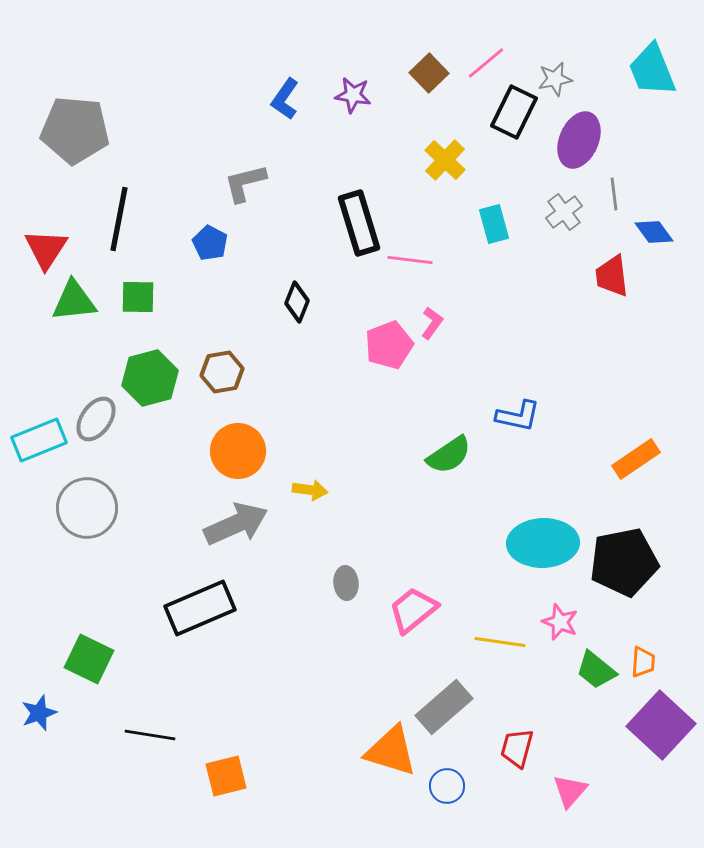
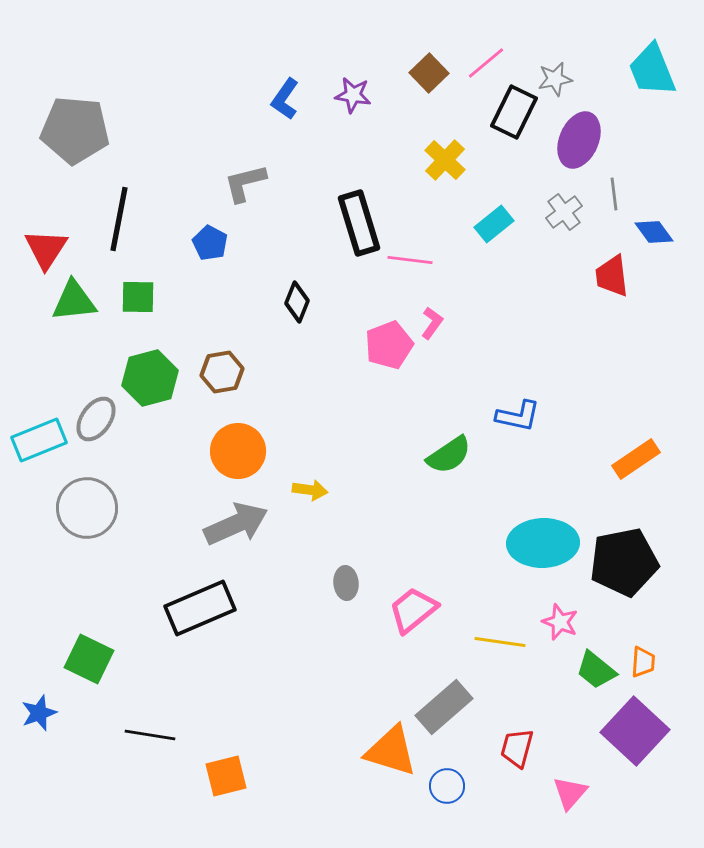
cyan rectangle at (494, 224): rotated 66 degrees clockwise
purple square at (661, 725): moved 26 px left, 6 px down
pink triangle at (570, 791): moved 2 px down
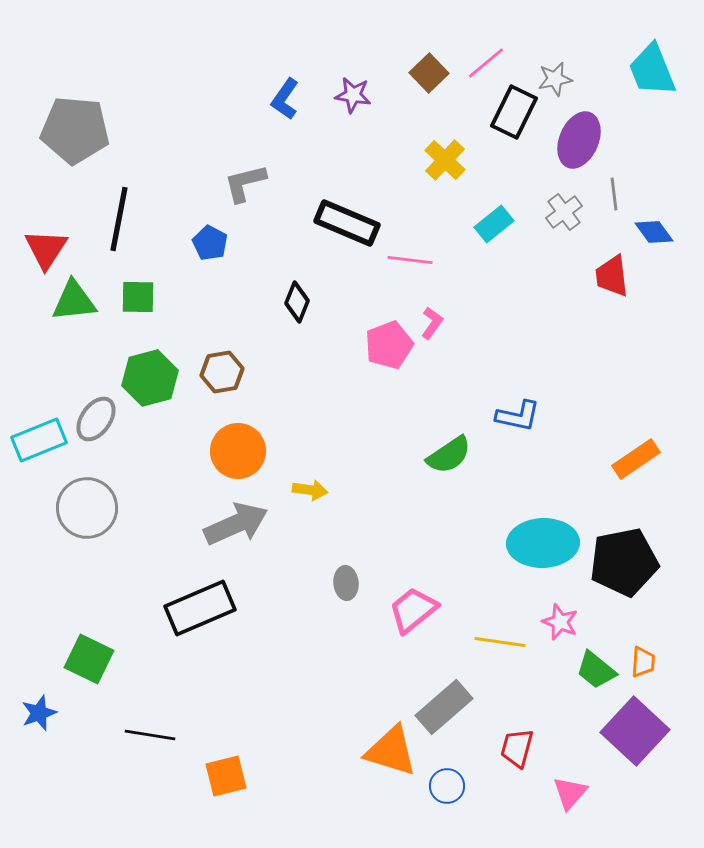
black rectangle at (359, 223): moved 12 px left; rotated 50 degrees counterclockwise
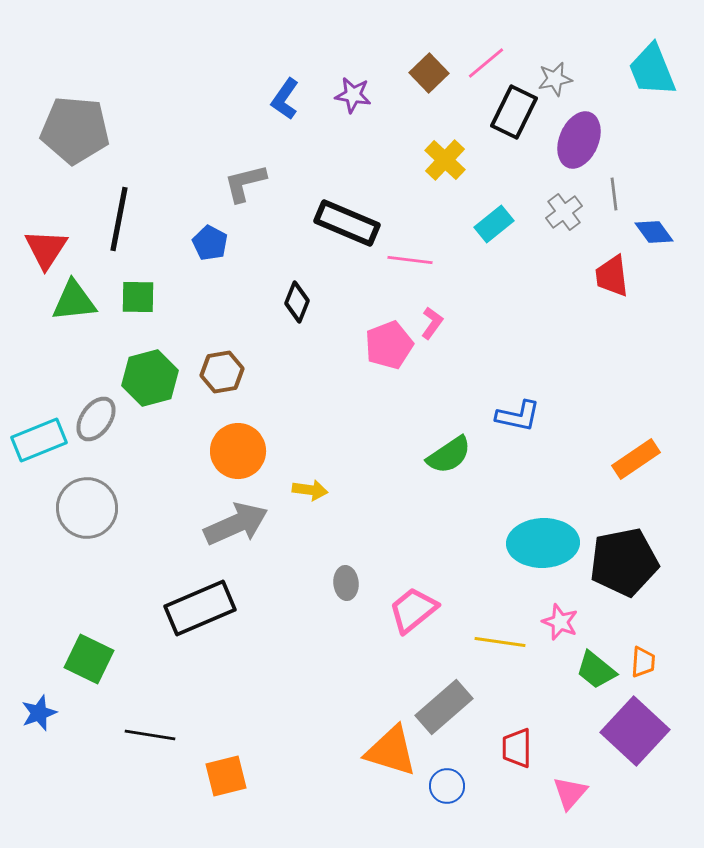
red trapezoid at (517, 748): rotated 15 degrees counterclockwise
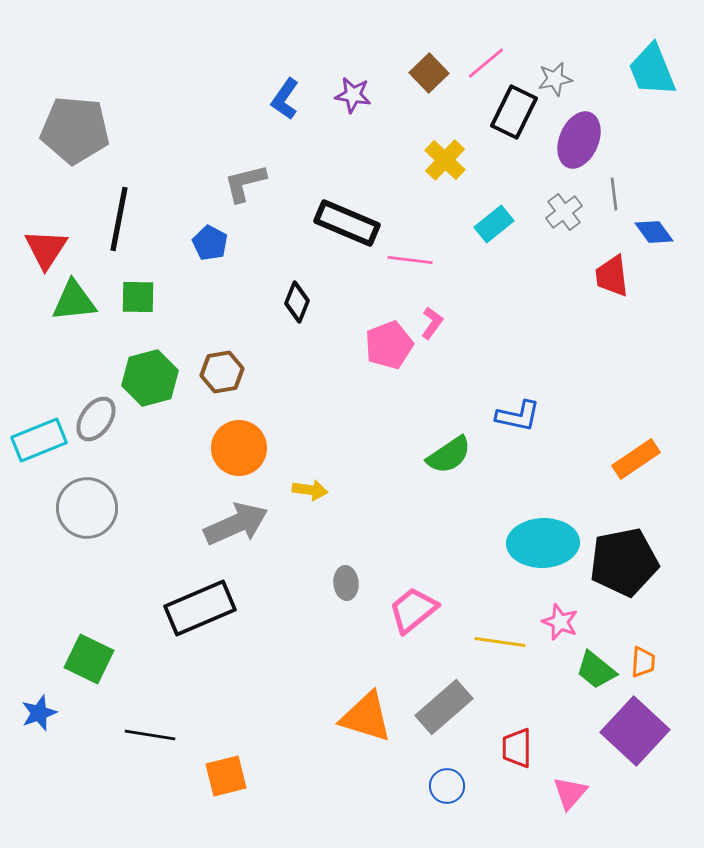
orange circle at (238, 451): moved 1 px right, 3 px up
orange triangle at (391, 751): moved 25 px left, 34 px up
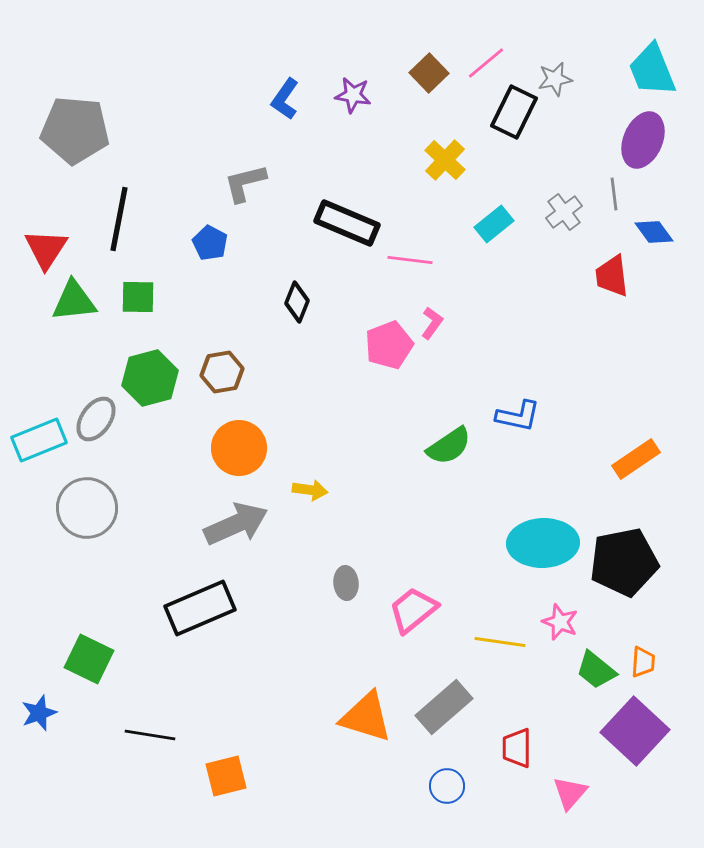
purple ellipse at (579, 140): moved 64 px right
green semicircle at (449, 455): moved 9 px up
